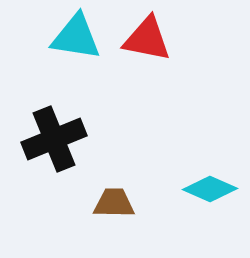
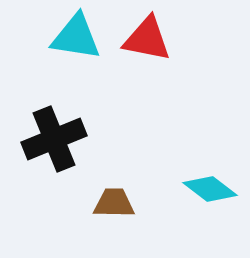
cyan diamond: rotated 14 degrees clockwise
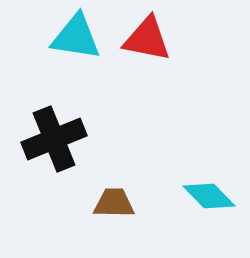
cyan diamond: moved 1 px left, 7 px down; rotated 8 degrees clockwise
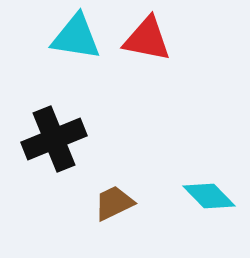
brown trapezoid: rotated 27 degrees counterclockwise
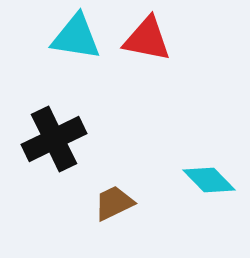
black cross: rotated 4 degrees counterclockwise
cyan diamond: moved 16 px up
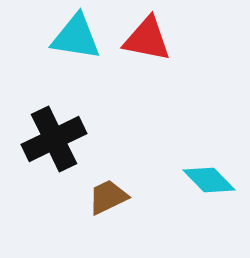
brown trapezoid: moved 6 px left, 6 px up
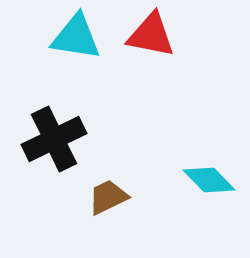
red triangle: moved 4 px right, 4 px up
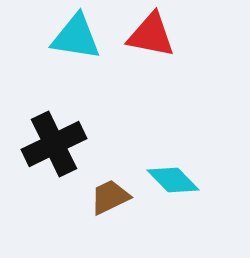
black cross: moved 5 px down
cyan diamond: moved 36 px left
brown trapezoid: moved 2 px right
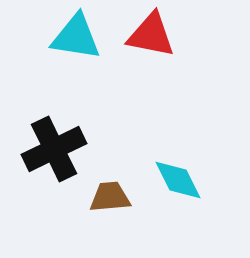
black cross: moved 5 px down
cyan diamond: moved 5 px right; rotated 18 degrees clockwise
brown trapezoid: rotated 21 degrees clockwise
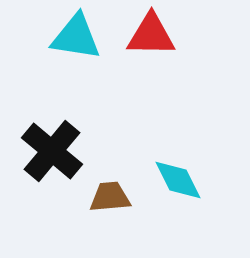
red triangle: rotated 10 degrees counterclockwise
black cross: moved 2 px left, 2 px down; rotated 24 degrees counterclockwise
